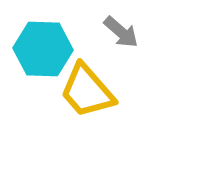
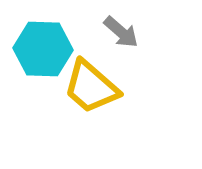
yellow trapezoid: moved 4 px right, 4 px up; rotated 8 degrees counterclockwise
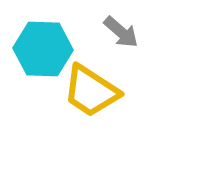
yellow trapezoid: moved 4 px down; rotated 8 degrees counterclockwise
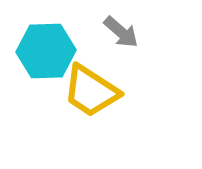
cyan hexagon: moved 3 px right, 2 px down; rotated 4 degrees counterclockwise
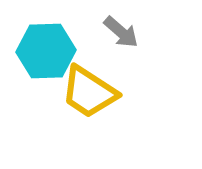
yellow trapezoid: moved 2 px left, 1 px down
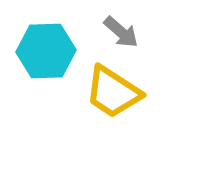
yellow trapezoid: moved 24 px right
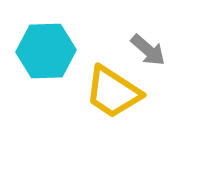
gray arrow: moved 27 px right, 18 px down
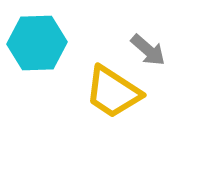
cyan hexagon: moved 9 px left, 8 px up
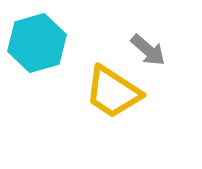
cyan hexagon: rotated 14 degrees counterclockwise
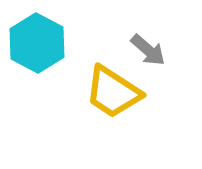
cyan hexagon: rotated 16 degrees counterclockwise
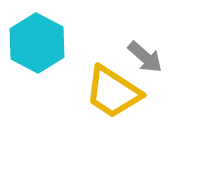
gray arrow: moved 3 px left, 7 px down
